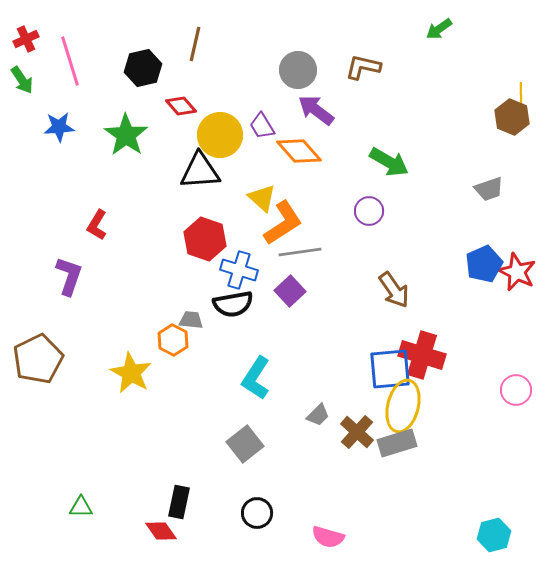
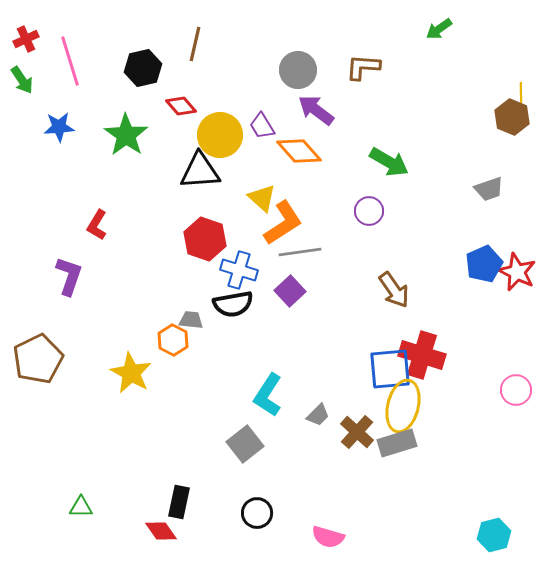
brown L-shape at (363, 67): rotated 9 degrees counterclockwise
cyan L-shape at (256, 378): moved 12 px right, 17 px down
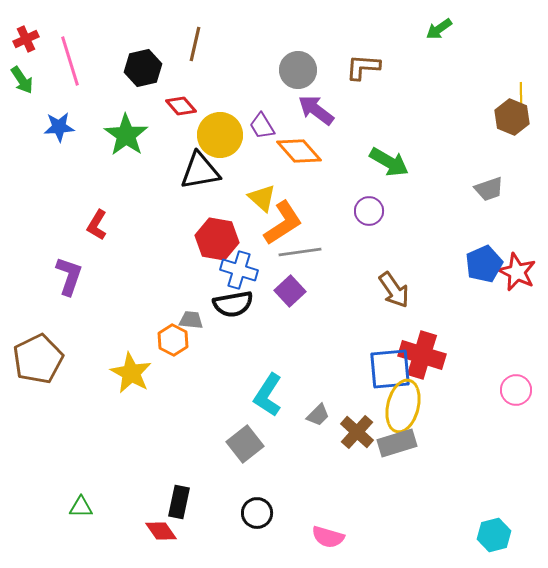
black triangle at (200, 171): rotated 6 degrees counterclockwise
red hexagon at (205, 239): moved 12 px right; rotated 9 degrees counterclockwise
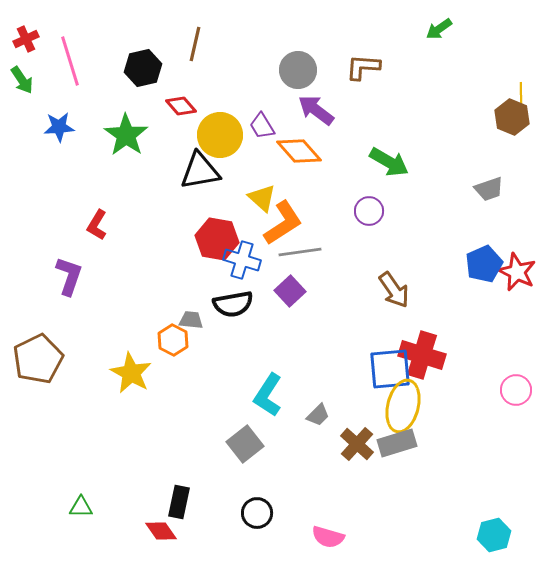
blue cross at (239, 270): moved 3 px right, 10 px up
brown cross at (357, 432): moved 12 px down
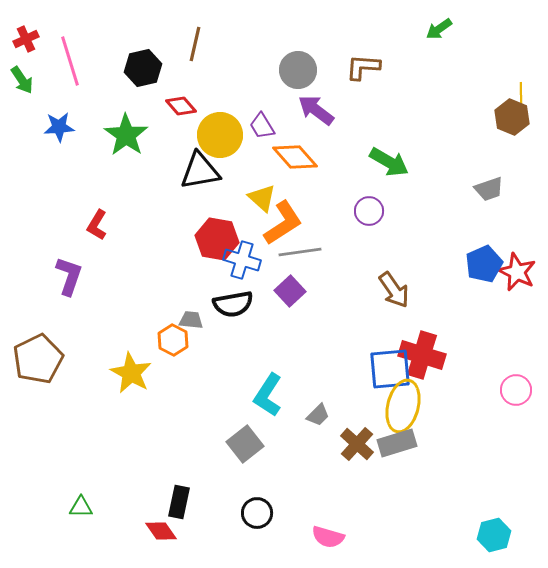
orange diamond at (299, 151): moved 4 px left, 6 px down
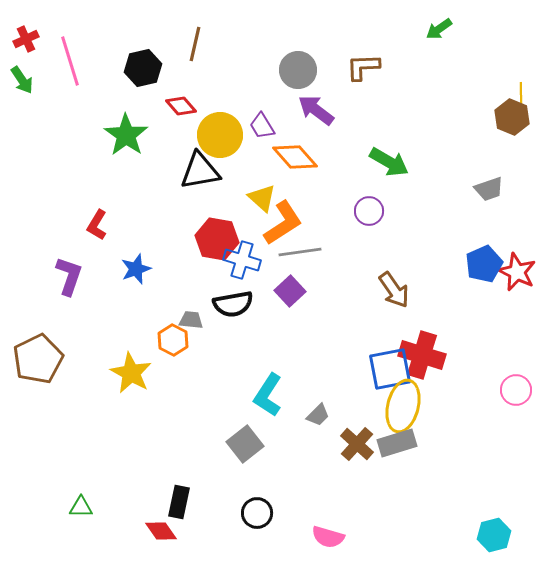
brown L-shape at (363, 67): rotated 6 degrees counterclockwise
blue star at (59, 127): moved 77 px right, 142 px down; rotated 16 degrees counterclockwise
blue square at (390, 369): rotated 6 degrees counterclockwise
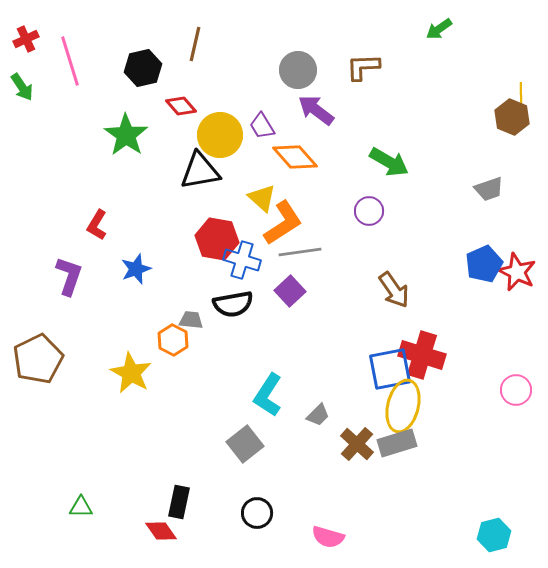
green arrow at (22, 80): moved 7 px down
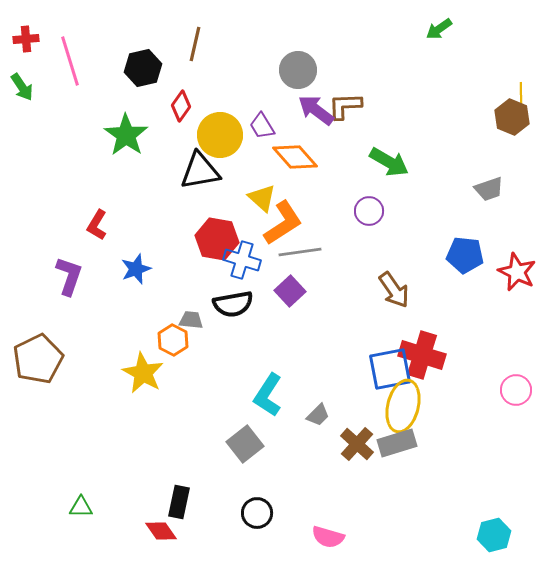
red cross at (26, 39): rotated 20 degrees clockwise
brown L-shape at (363, 67): moved 18 px left, 39 px down
red diamond at (181, 106): rotated 76 degrees clockwise
blue pentagon at (484, 264): moved 19 px left, 9 px up; rotated 30 degrees clockwise
yellow star at (131, 373): moved 12 px right
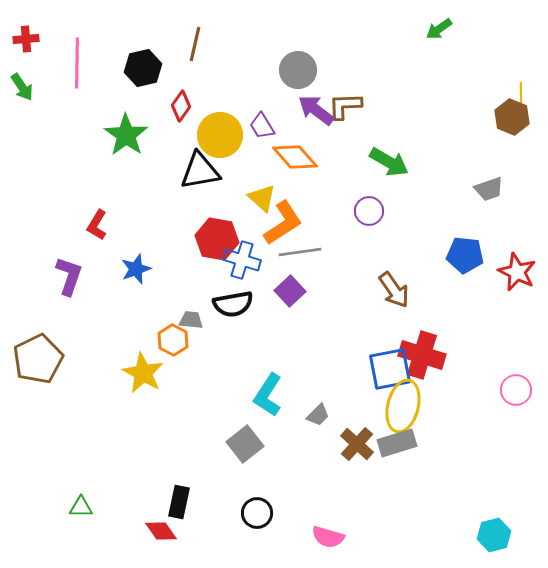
pink line at (70, 61): moved 7 px right, 2 px down; rotated 18 degrees clockwise
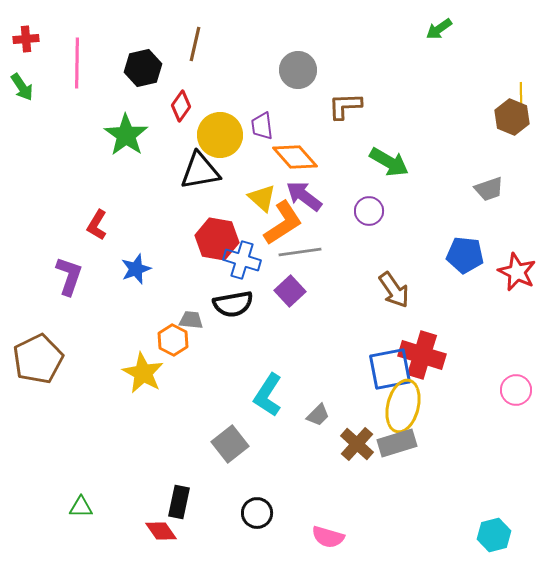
purple arrow at (316, 110): moved 12 px left, 86 px down
purple trapezoid at (262, 126): rotated 24 degrees clockwise
gray square at (245, 444): moved 15 px left
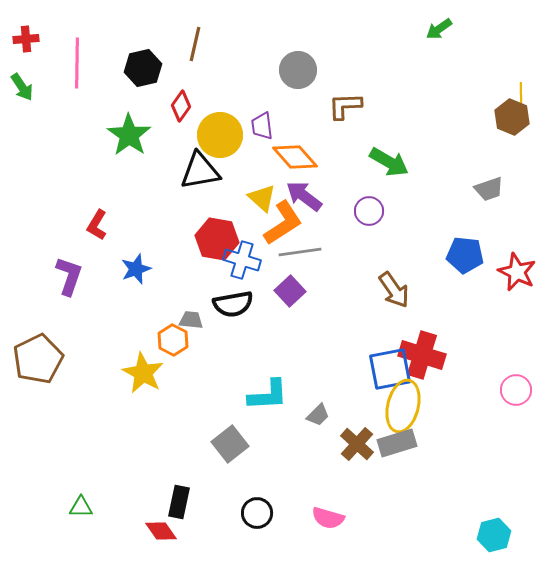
green star at (126, 135): moved 3 px right
cyan L-shape at (268, 395): rotated 126 degrees counterclockwise
pink semicircle at (328, 537): moved 19 px up
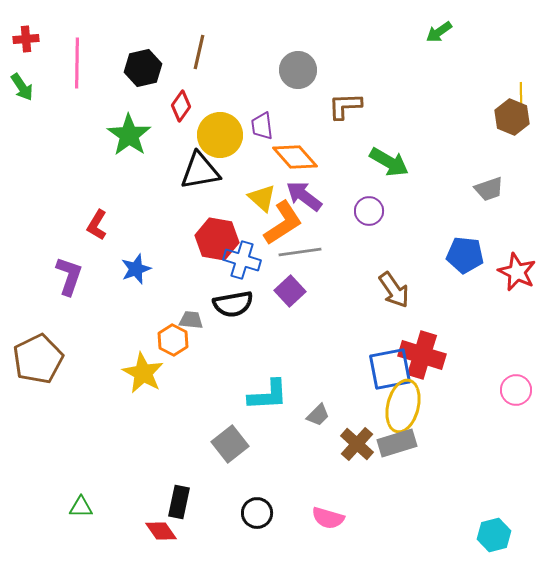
green arrow at (439, 29): moved 3 px down
brown line at (195, 44): moved 4 px right, 8 px down
